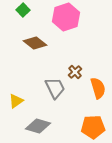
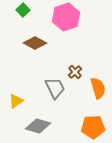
brown diamond: rotated 10 degrees counterclockwise
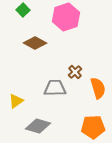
gray trapezoid: rotated 65 degrees counterclockwise
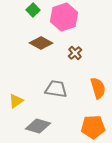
green square: moved 10 px right
pink hexagon: moved 2 px left
brown diamond: moved 6 px right
brown cross: moved 19 px up
gray trapezoid: moved 1 px right, 1 px down; rotated 10 degrees clockwise
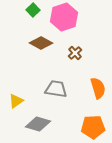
gray diamond: moved 2 px up
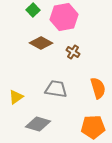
pink hexagon: rotated 8 degrees clockwise
brown cross: moved 2 px left, 1 px up; rotated 16 degrees counterclockwise
yellow triangle: moved 4 px up
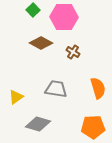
pink hexagon: rotated 12 degrees clockwise
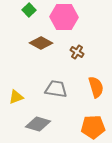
green square: moved 4 px left
brown cross: moved 4 px right
orange semicircle: moved 2 px left, 1 px up
yellow triangle: rotated 14 degrees clockwise
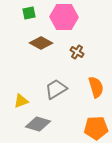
green square: moved 3 px down; rotated 32 degrees clockwise
gray trapezoid: rotated 40 degrees counterclockwise
yellow triangle: moved 5 px right, 4 px down
orange pentagon: moved 3 px right, 1 px down
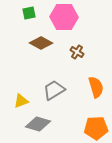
gray trapezoid: moved 2 px left, 1 px down
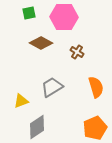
gray trapezoid: moved 2 px left, 3 px up
gray diamond: moved 1 px left, 3 px down; rotated 50 degrees counterclockwise
orange pentagon: moved 1 px left; rotated 20 degrees counterclockwise
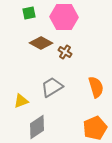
brown cross: moved 12 px left
